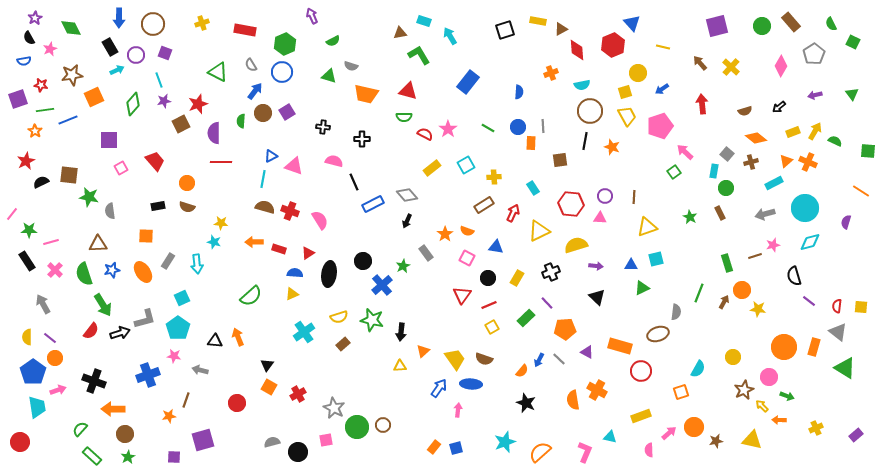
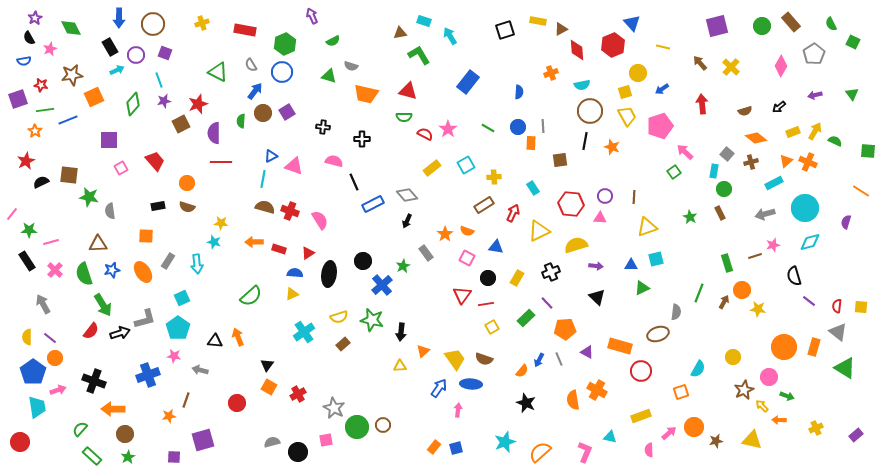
green circle at (726, 188): moved 2 px left, 1 px down
red line at (489, 305): moved 3 px left, 1 px up; rotated 14 degrees clockwise
gray line at (559, 359): rotated 24 degrees clockwise
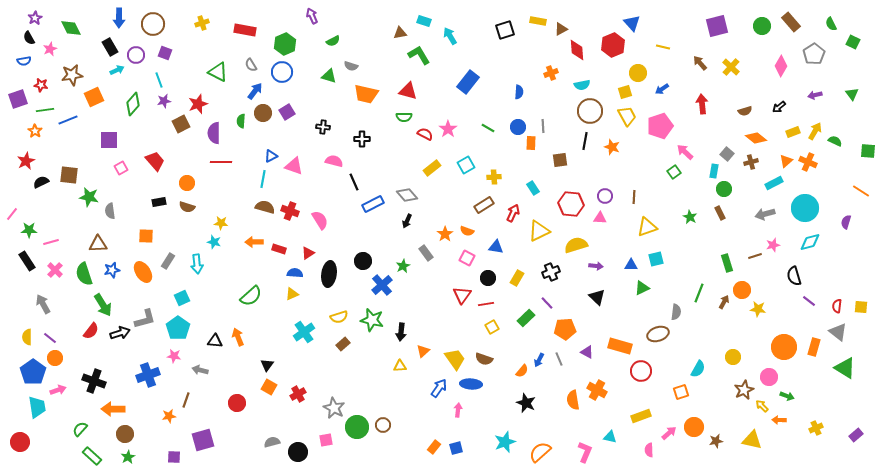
black rectangle at (158, 206): moved 1 px right, 4 px up
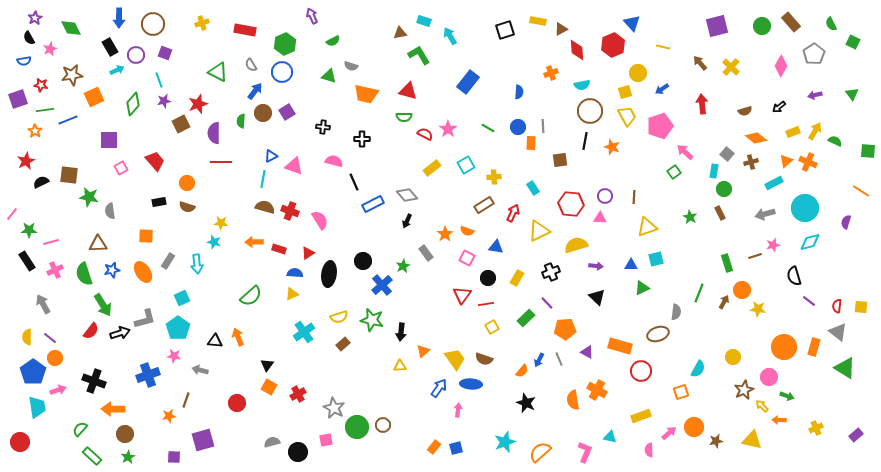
pink cross at (55, 270): rotated 21 degrees clockwise
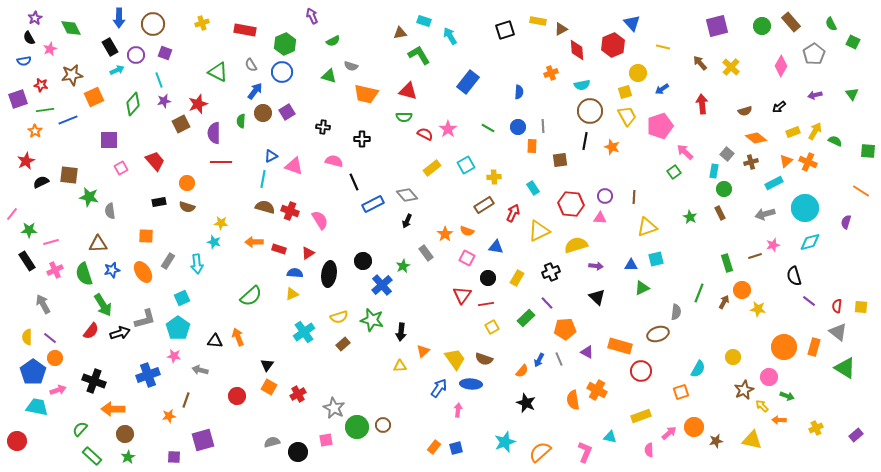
orange rectangle at (531, 143): moved 1 px right, 3 px down
red circle at (237, 403): moved 7 px up
cyan trapezoid at (37, 407): rotated 70 degrees counterclockwise
red circle at (20, 442): moved 3 px left, 1 px up
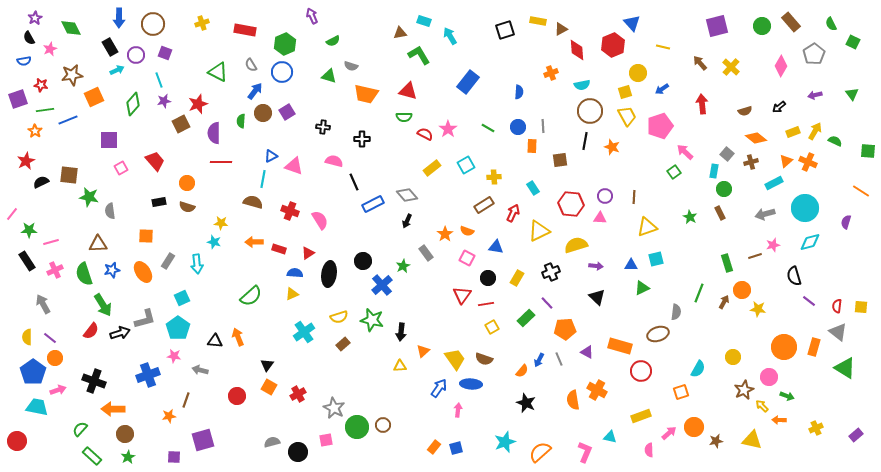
brown semicircle at (265, 207): moved 12 px left, 5 px up
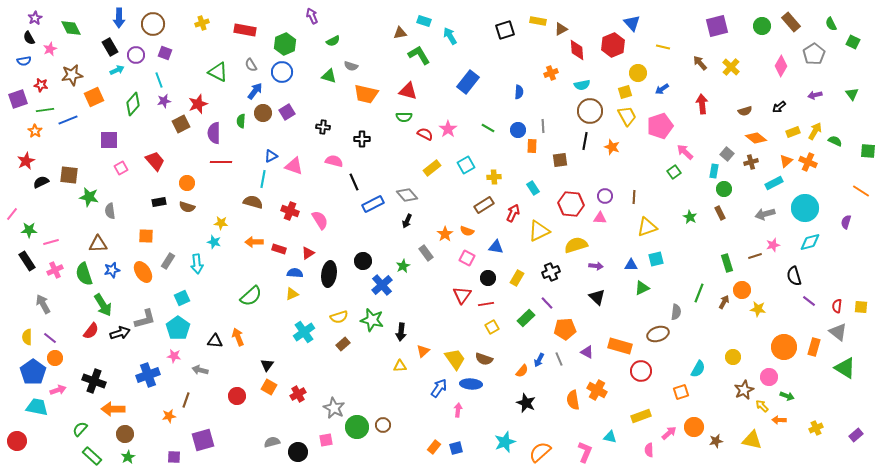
blue circle at (518, 127): moved 3 px down
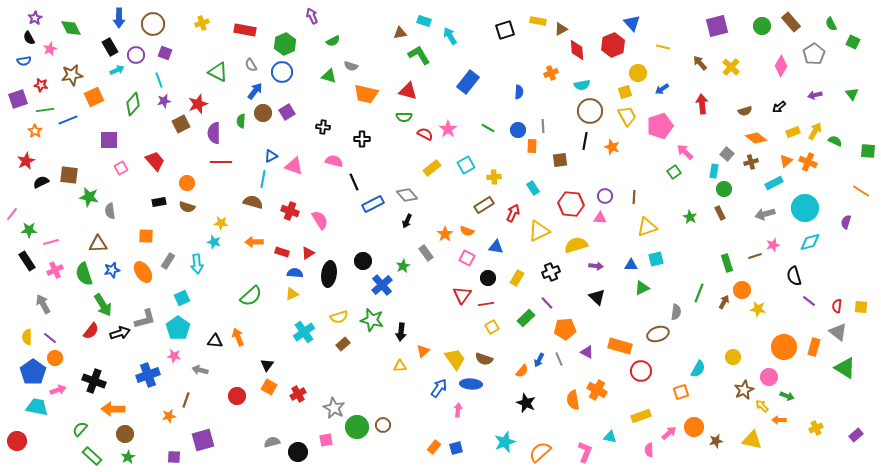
red rectangle at (279, 249): moved 3 px right, 3 px down
